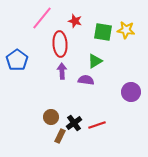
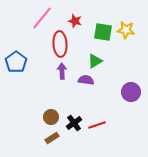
blue pentagon: moved 1 px left, 2 px down
brown rectangle: moved 8 px left, 2 px down; rotated 32 degrees clockwise
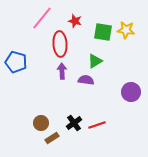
blue pentagon: rotated 20 degrees counterclockwise
brown circle: moved 10 px left, 6 px down
